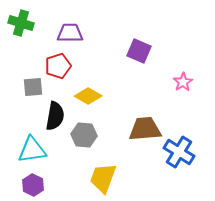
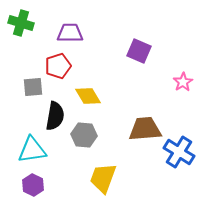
yellow diamond: rotated 28 degrees clockwise
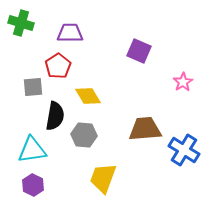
red pentagon: rotated 15 degrees counterclockwise
blue cross: moved 5 px right, 2 px up
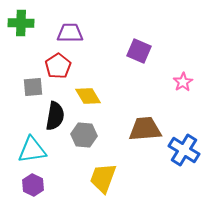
green cross: rotated 15 degrees counterclockwise
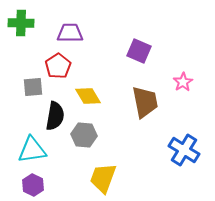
brown trapezoid: moved 27 px up; rotated 84 degrees clockwise
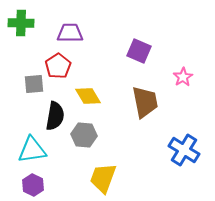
pink star: moved 5 px up
gray square: moved 1 px right, 3 px up
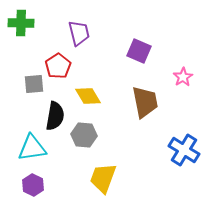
purple trapezoid: moved 9 px right; rotated 76 degrees clockwise
cyan triangle: moved 2 px up
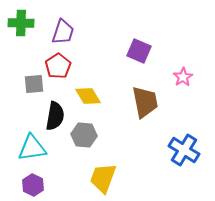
purple trapezoid: moved 16 px left, 1 px up; rotated 32 degrees clockwise
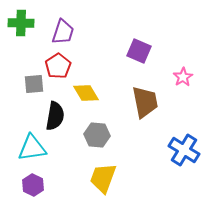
yellow diamond: moved 2 px left, 3 px up
gray hexagon: moved 13 px right
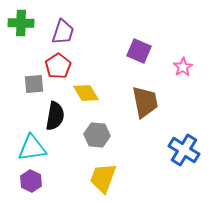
pink star: moved 10 px up
purple hexagon: moved 2 px left, 4 px up
